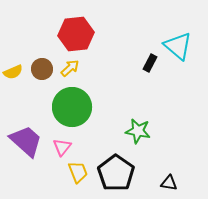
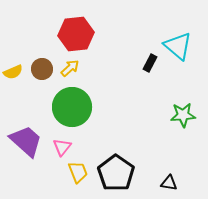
green star: moved 45 px right, 16 px up; rotated 15 degrees counterclockwise
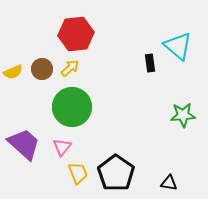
black rectangle: rotated 36 degrees counterclockwise
purple trapezoid: moved 2 px left, 3 px down
yellow trapezoid: moved 1 px down
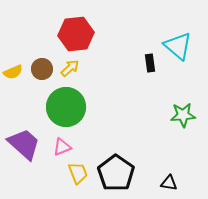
green circle: moved 6 px left
pink triangle: rotated 30 degrees clockwise
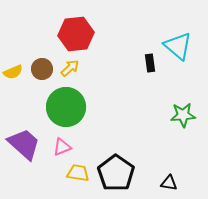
yellow trapezoid: rotated 60 degrees counterclockwise
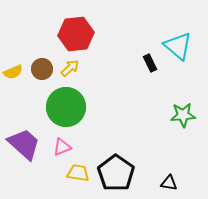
black rectangle: rotated 18 degrees counterclockwise
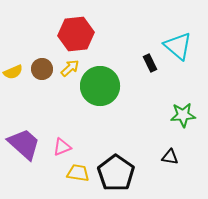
green circle: moved 34 px right, 21 px up
black triangle: moved 1 px right, 26 px up
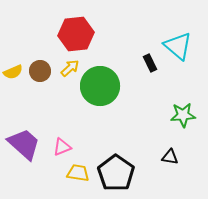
brown circle: moved 2 px left, 2 px down
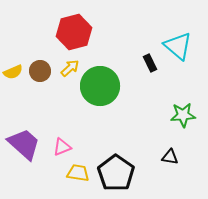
red hexagon: moved 2 px left, 2 px up; rotated 8 degrees counterclockwise
